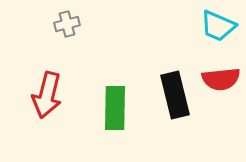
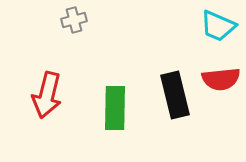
gray cross: moved 7 px right, 4 px up
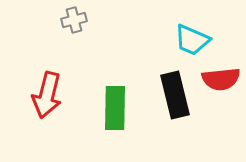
cyan trapezoid: moved 26 px left, 14 px down
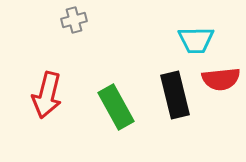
cyan trapezoid: moved 4 px right; rotated 24 degrees counterclockwise
green rectangle: moved 1 px right, 1 px up; rotated 30 degrees counterclockwise
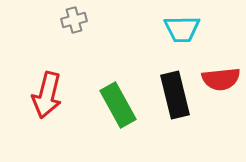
cyan trapezoid: moved 14 px left, 11 px up
green rectangle: moved 2 px right, 2 px up
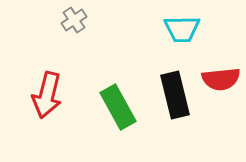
gray cross: rotated 20 degrees counterclockwise
green rectangle: moved 2 px down
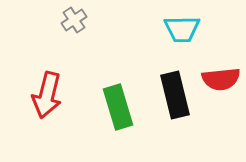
green rectangle: rotated 12 degrees clockwise
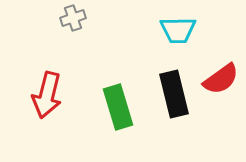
gray cross: moved 1 px left, 2 px up; rotated 15 degrees clockwise
cyan trapezoid: moved 4 px left, 1 px down
red semicircle: rotated 30 degrees counterclockwise
black rectangle: moved 1 px left, 1 px up
